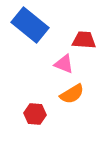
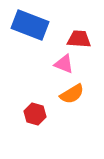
blue rectangle: rotated 18 degrees counterclockwise
red trapezoid: moved 5 px left, 1 px up
red hexagon: rotated 10 degrees clockwise
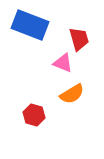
red trapezoid: rotated 70 degrees clockwise
pink triangle: moved 1 px left, 1 px up
red hexagon: moved 1 px left, 1 px down
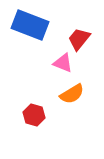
red trapezoid: rotated 125 degrees counterclockwise
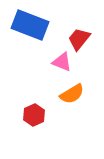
pink triangle: moved 1 px left, 1 px up
red hexagon: rotated 20 degrees clockwise
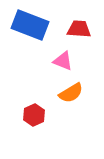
red trapezoid: moved 10 px up; rotated 55 degrees clockwise
pink triangle: moved 1 px right, 1 px up
orange semicircle: moved 1 px left, 1 px up
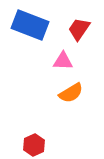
red trapezoid: rotated 60 degrees counterclockwise
pink triangle: rotated 20 degrees counterclockwise
red hexagon: moved 30 px down
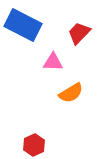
blue rectangle: moved 7 px left; rotated 6 degrees clockwise
red trapezoid: moved 4 px down; rotated 10 degrees clockwise
pink triangle: moved 10 px left, 1 px down
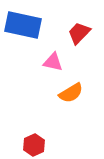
blue rectangle: rotated 15 degrees counterclockwise
pink triangle: rotated 10 degrees clockwise
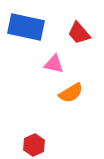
blue rectangle: moved 3 px right, 2 px down
red trapezoid: rotated 85 degrees counterclockwise
pink triangle: moved 1 px right, 2 px down
